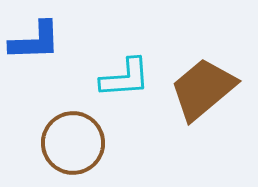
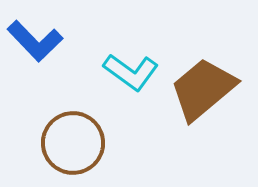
blue L-shape: rotated 48 degrees clockwise
cyan L-shape: moved 6 px right, 6 px up; rotated 40 degrees clockwise
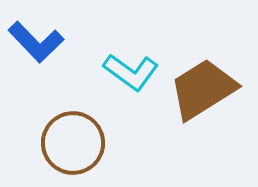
blue L-shape: moved 1 px right, 1 px down
brown trapezoid: rotated 8 degrees clockwise
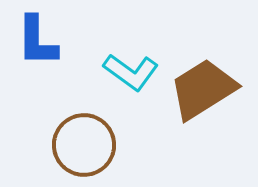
blue L-shape: moved 1 px right, 1 px up; rotated 44 degrees clockwise
brown circle: moved 11 px right, 2 px down
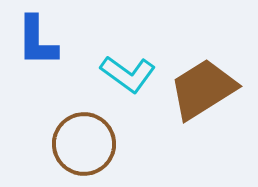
cyan L-shape: moved 3 px left, 2 px down
brown circle: moved 1 px up
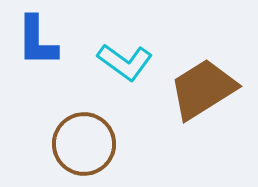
cyan L-shape: moved 3 px left, 12 px up
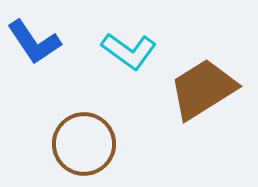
blue L-shape: moved 3 px left, 1 px down; rotated 34 degrees counterclockwise
cyan L-shape: moved 4 px right, 11 px up
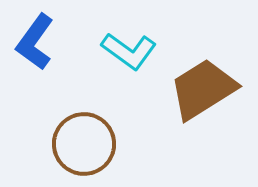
blue L-shape: moved 1 px right; rotated 70 degrees clockwise
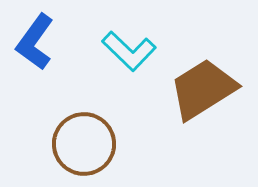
cyan L-shape: rotated 8 degrees clockwise
